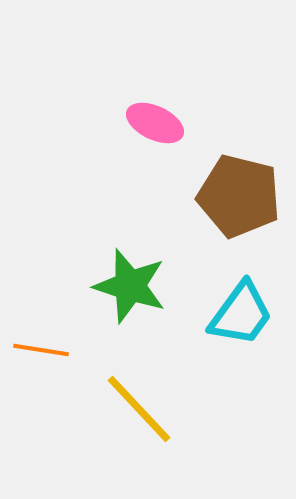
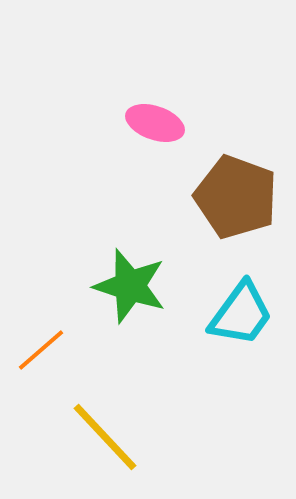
pink ellipse: rotated 6 degrees counterclockwise
brown pentagon: moved 3 px left, 1 px down; rotated 6 degrees clockwise
orange line: rotated 50 degrees counterclockwise
yellow line: moved 34 px left, 28 px down
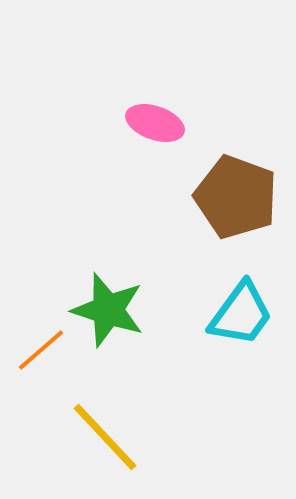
green star: moved 22 px left, 24 px down
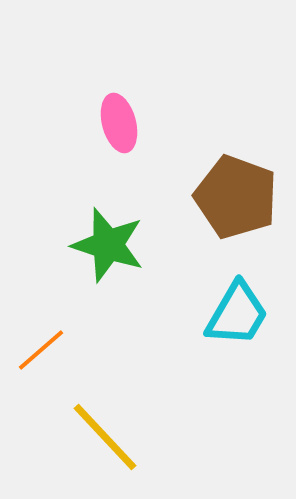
pink ellipse: moved 36 px left; rotated 56 degrees clockwise
green star: moved 65 px up
cyan trapezoid: moved 4 px left; rotated 6 degrees counterclockwise
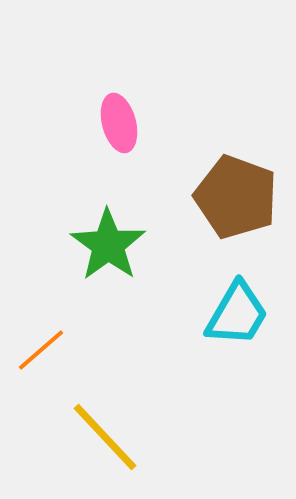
green star: rotated 18 degrees clockwise
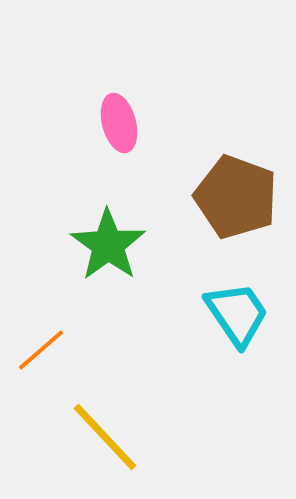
cyan trapezoid: rotated 64 degrees counterclockwise
